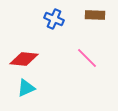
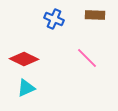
red diamond: rotated 20 degrees clockwise
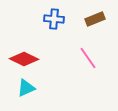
brown rectangle: moved 4 px down; rotated 24 degrees counterclockwise
blue cross: rotated 18 degrees counterclockwise
pink line: moved 1 px right; rotated 10 degrees clockwise
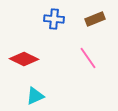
cyan triangle: moved 9 px right, 8 px down
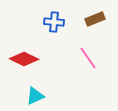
blue cross: moved 3 px down
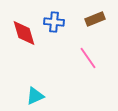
red diamond: moved 26 px up; rotated 48 degrees clockwise
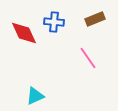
red diamond: rotated 8 degrees counterclockwise
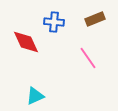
red diamond: moved 2 px right, 9 px down
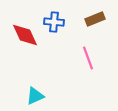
red diamond: moved 1 px left, 7 px up
pink line: rotated 15 degrees clockwise
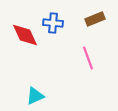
blue cross: moved 1 px left, 1 px down
